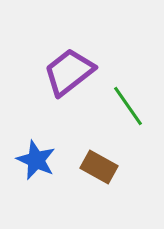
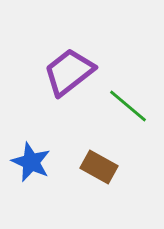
green line: rotated 15 degrees counterclockwise
blue star: moved 5 px left, 2 px down
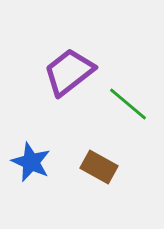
green line: moved 2 px up
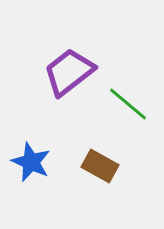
brown rectangle: moved 1 px right, 1 px up
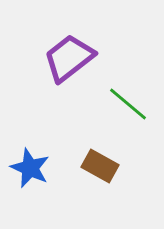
purple trapezoid: moved 14 px up
blue star: moved 1 px left, 6 px down
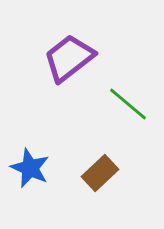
brown rectangle: moved 7 px down; rotated 72 degrees counterclockwise
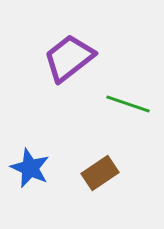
green line: rotated 21 degrees counterclockwise
brown rectangle: rotated 9 degrees clockwise
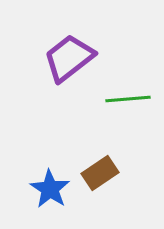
green line: moved 5 px up; rotated 24 degrees counterclockwise
blue star: moved 20 px right, 21 px down; rotated 9 degrees clockwise
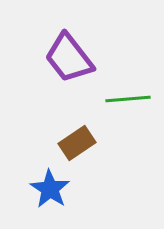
purple trapezoid: rotated 90 degrees counterclockwise
brown rectangle: moved 23 px left, 30 px up
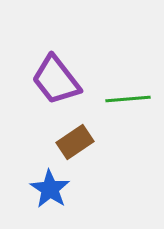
purple trapezoid: moved 13 px left, 22 px down
brown rectangle: moved 2 px left, 1 px up
